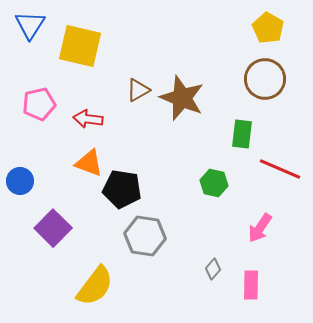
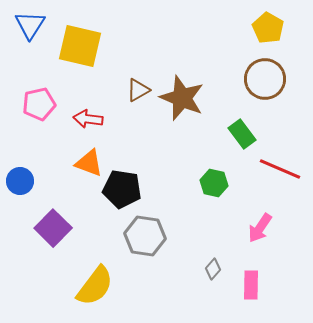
green rectangle: rotated 44 degrees counterclockwise
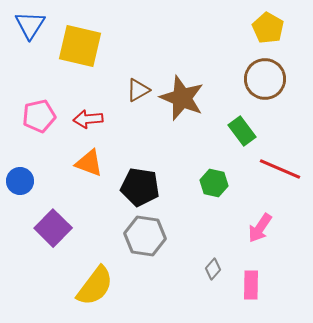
pink pentagon: moved 12 px down
red arrow: rotated 12 degrees counterclockwise
green rectangle: moved 3 px up
black pentagon: moved 18 px right, 2 px up
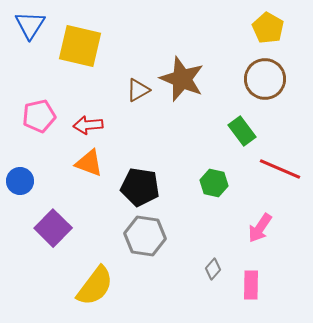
brown star: moved 19 px up
red arrow: moved 6 px down
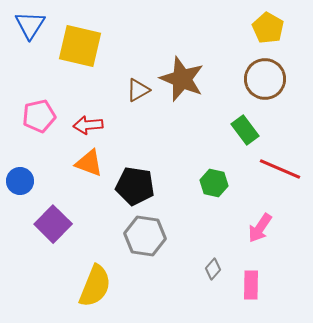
green rectangle: moved 3 px right, 1 px up
black pentagon: moved 5 px left, 1 px up
purple square: moved 4 px up
yellow semicircle: rotated 15 degrees counterclockwise
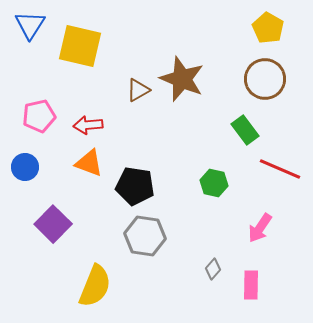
blue circle: moved 5 px right, 14 px up
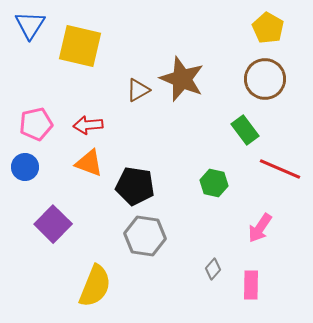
pink pentagon: moved 3 px left, 8 px down
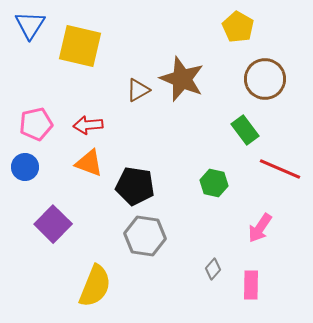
yellow pentagon: moved 30 px left, 1 px up
